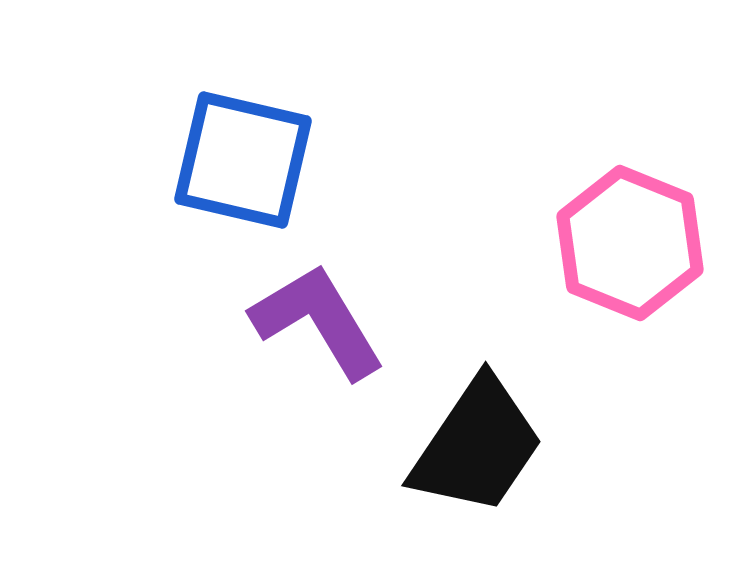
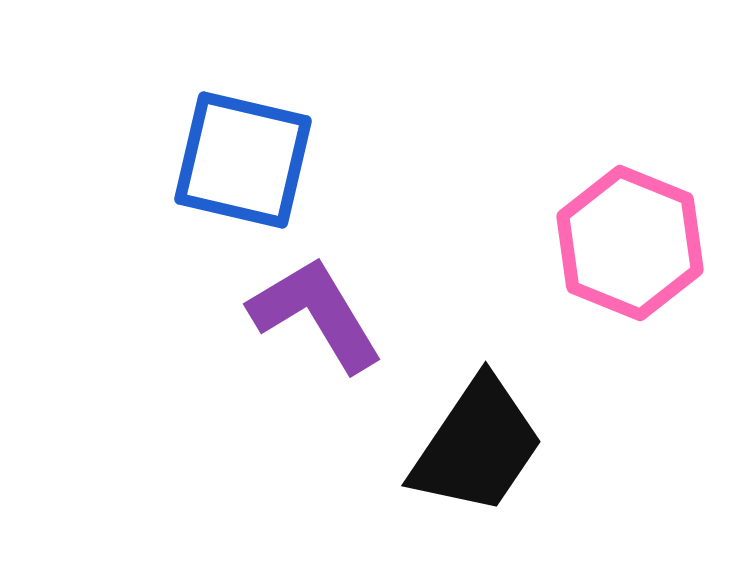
purple L-shape: moved 2 px left, 7 px up
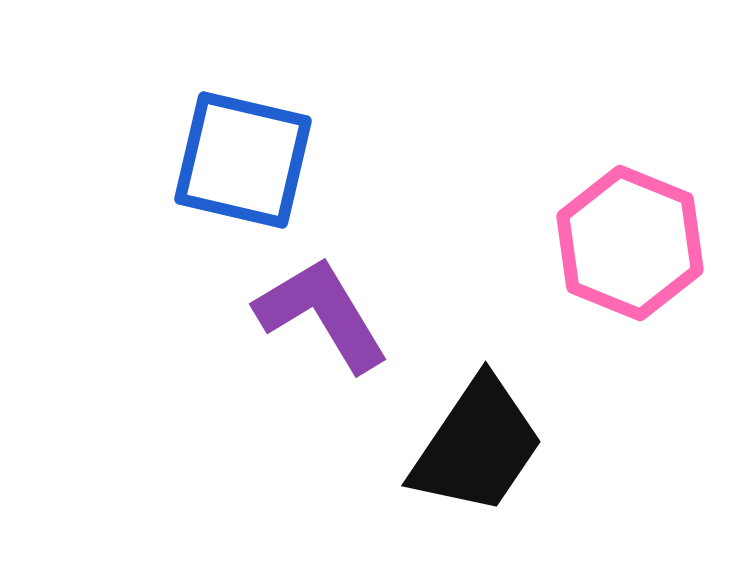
purple L-shape: moved 6 px right
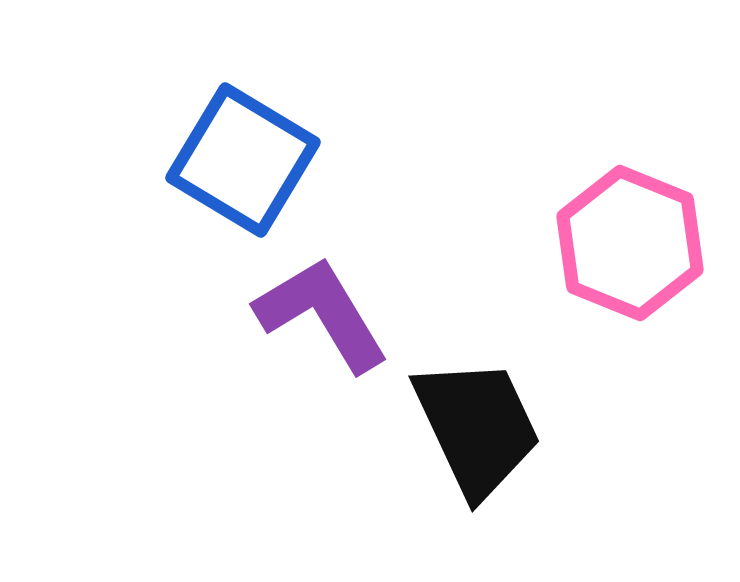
blue square: rotated 18 degrees clockwise
black trapezoid: moved 19 px up; rotated 59 degrees counterclockwise
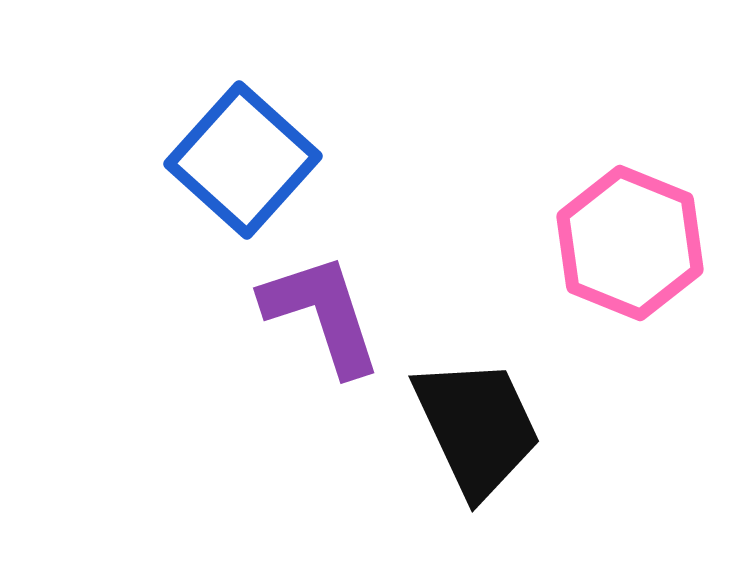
blue square: rotated 11 degrees clockwise
purple L-shape: rotated 13 degrees clockwise
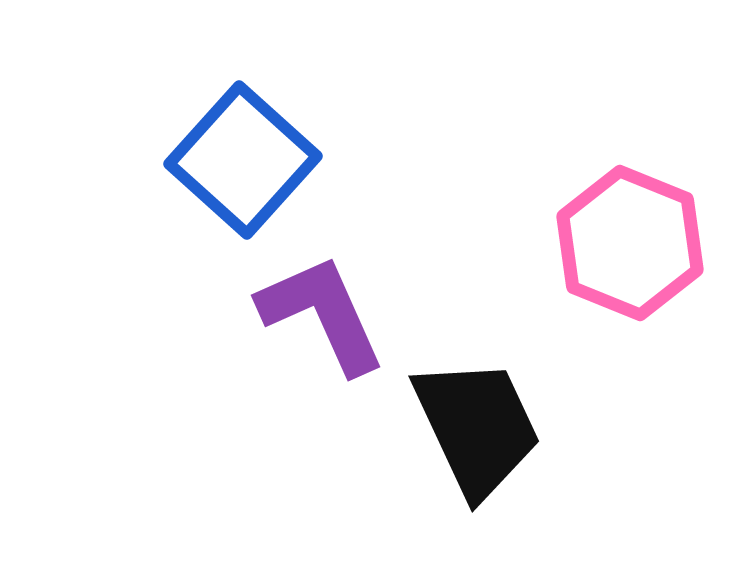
purple L-shape: rotated 6 degrees counterclockwise
